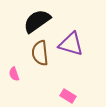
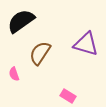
black semicircle: moved 16 px left
purple triangle: moved 15 px right
brown semicircle: rotated 40 degrees clockwise
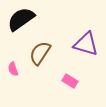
black semicircle: moved 2 px up
pink semicircle: moved 1 px left, 5 px up
pink rectangle: moved 2 px right, 15 px up
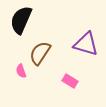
black semicircle: moved 1 px down; rotated 32 degrees counterclockwise
pink semicircle: moved 8 px right, 2 px down
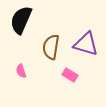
brown semicircle: moved 11 px right, 6 px up; rotated 25 degrees counterclockwise
pink rectangle: moved 6 px up
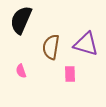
pink rectangle: moved 1 px up; rotated 56 degrees clockwise
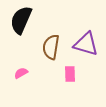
pink semicircle: moved 2 px down; rotated 80 degrees clockwise
